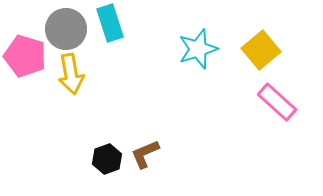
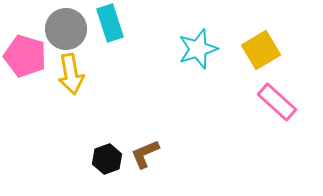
yellow square: rotated 9 degrees clockwise
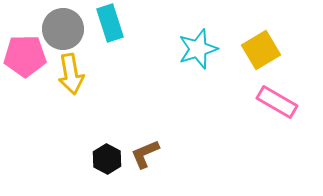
gray circle: moved 3 px left
pink pentagon: rotated 18 degrees counterclockwise
pink rectangle: rotated 12 degrees counterclockwise
black hexagon: rotated 12 degrees counterclockwise
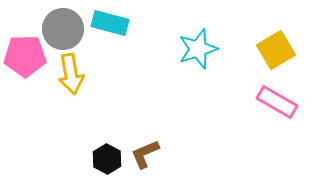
cyan rectangle: rotated 57 degrees counterclockwise
yellow square: moved 15 px right
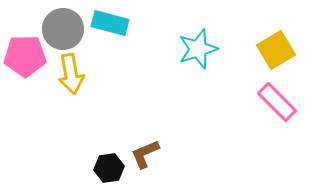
pink rectangle: rotated 15 degrees clockwise
black hexagon: moved 2 px right, 9 px down; rotated 24 degrees clockwise
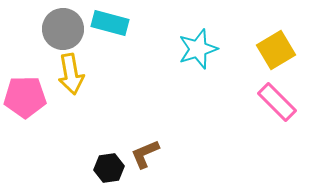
pink pentagon: moved 41 px down
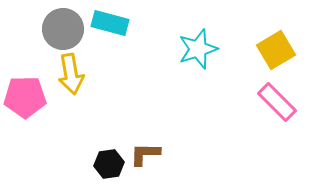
brown L-shape: rotated 24 degrees clockwise
black hexagon: moved 4 px up
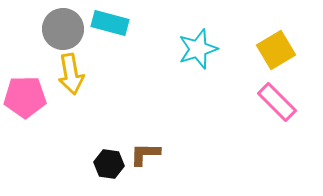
black hexagon: rotated 16 degrees clockwise
